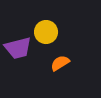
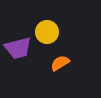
yellow circle: moved 1 px right
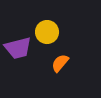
orange semicircle: rotated 18 degrees counterclockwise
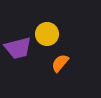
yellow circle: moved 2 px down
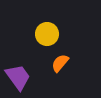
purple trapezoid: moved 29 px down; rotated 112 degrees counterclockwise
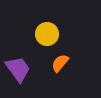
purple trapezoid: moved 8 px up
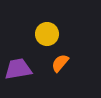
purple trapezoid: rotated 64 degrees counterclockwise
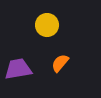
yellow circle: moved 9 px up
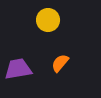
yellow circle: moved 1 px right, 5 px up
